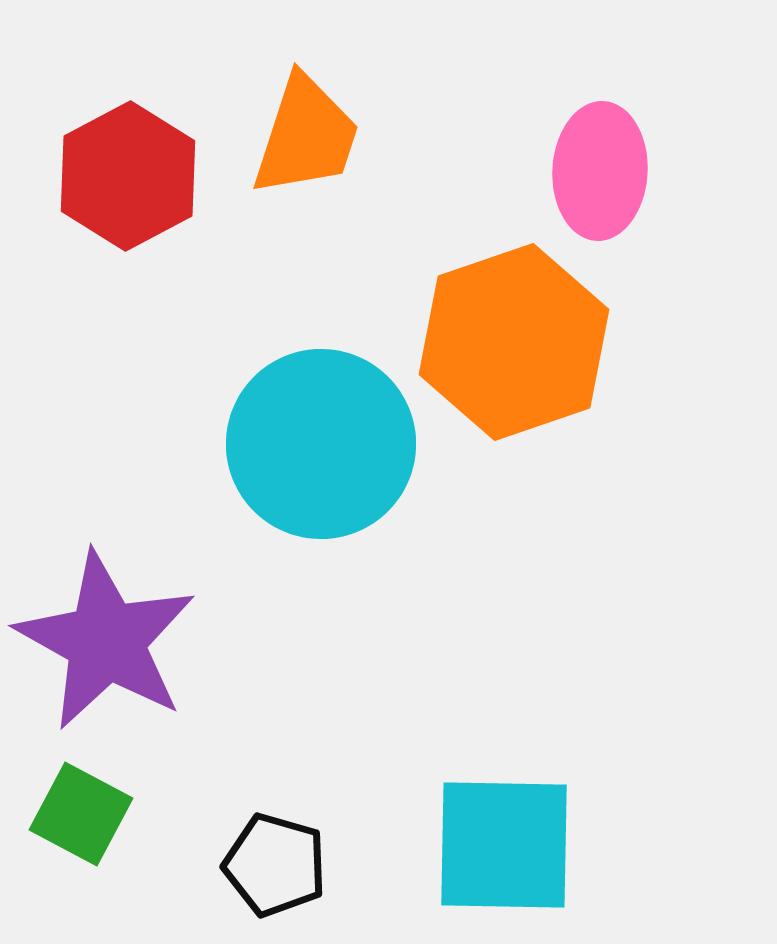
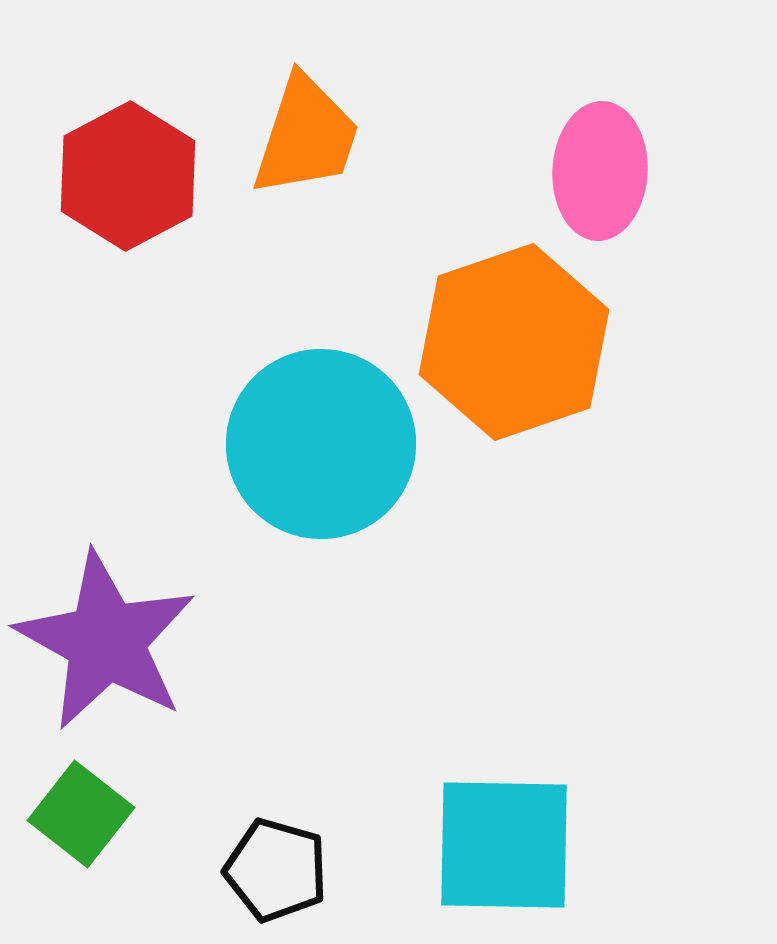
green square: rotated 10 degrees clockwise
black pentagon: moved 1 px right, 5 px down
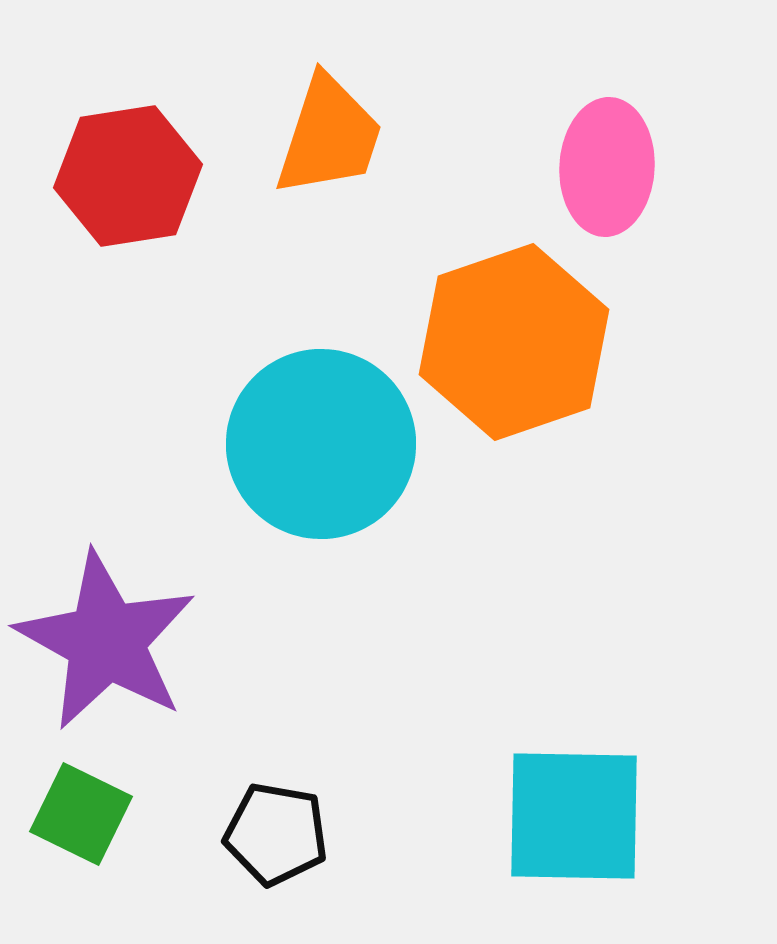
orange trapezoid: moved 23 px right
pink ellipse: moved 7 px right, 4 px up
red hexagon: rotated 19 degrees clockwise
green square: rotated 12 degrees counterclockwise
cyan square: moved 70 px right, 29 px up
black pentagon: moved 36 px up; rotated 6 degrees counterclockwise
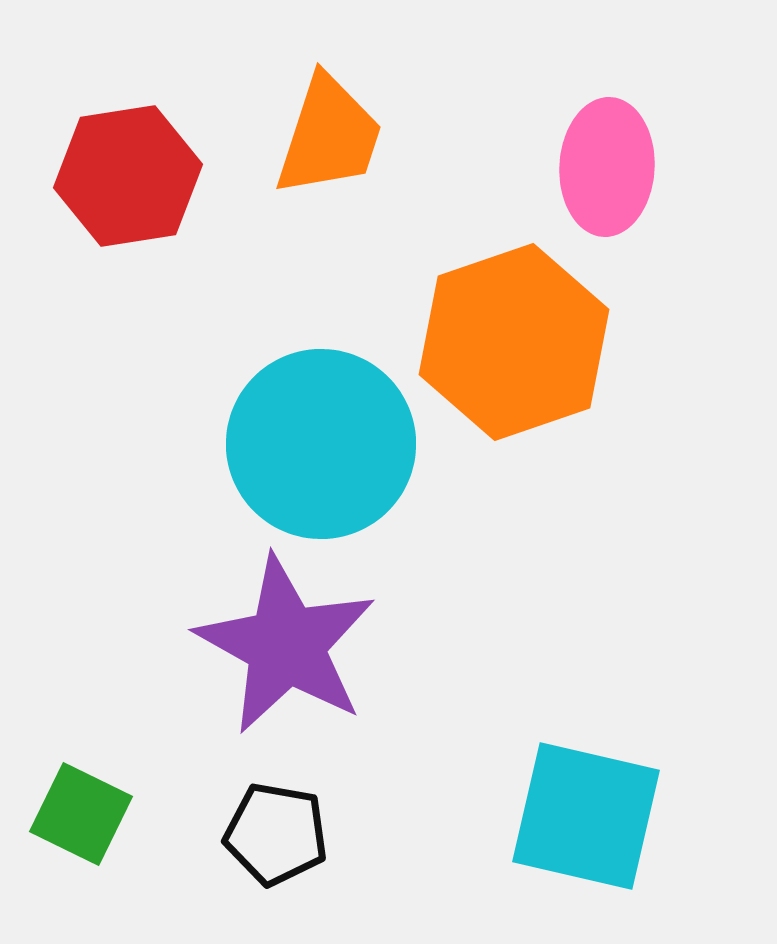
purple star: moved 180 px right, 4 px down
cyan square: moved 12 px right; rotated 12 degrees clockwise
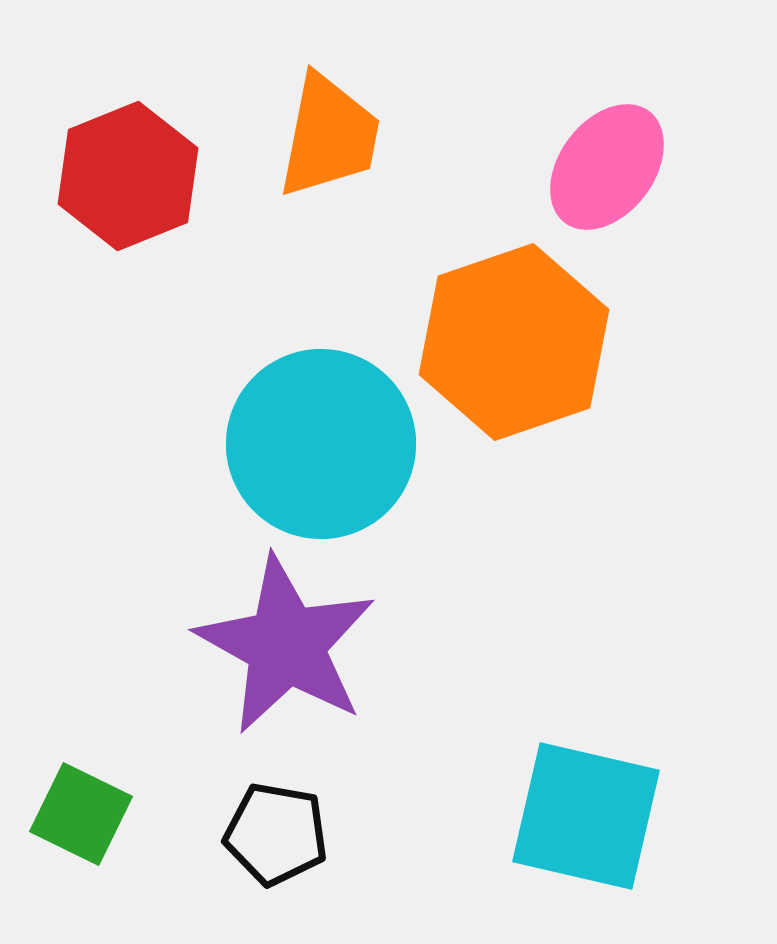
orange trapezoid: rotated 7 degrees counterclockwise
pink ellipse: rotated 34 degrees clockwise
red hexagon: rotated 13 degrees counterclockwise
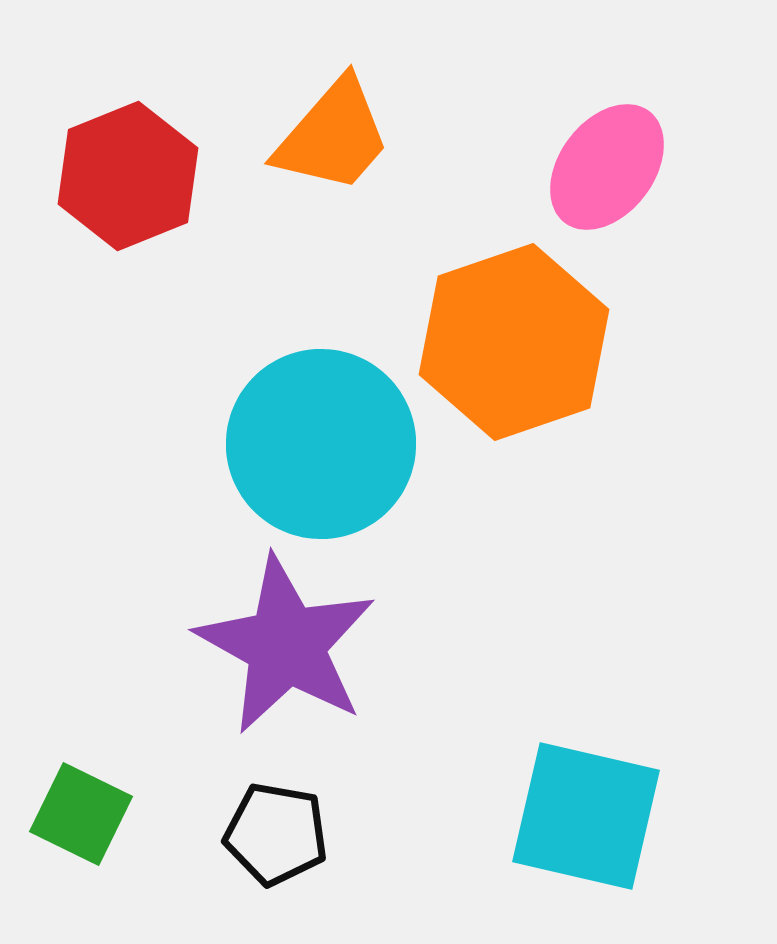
orange trapezoid: moved 4 px right; rotated 30 degrees clockwise
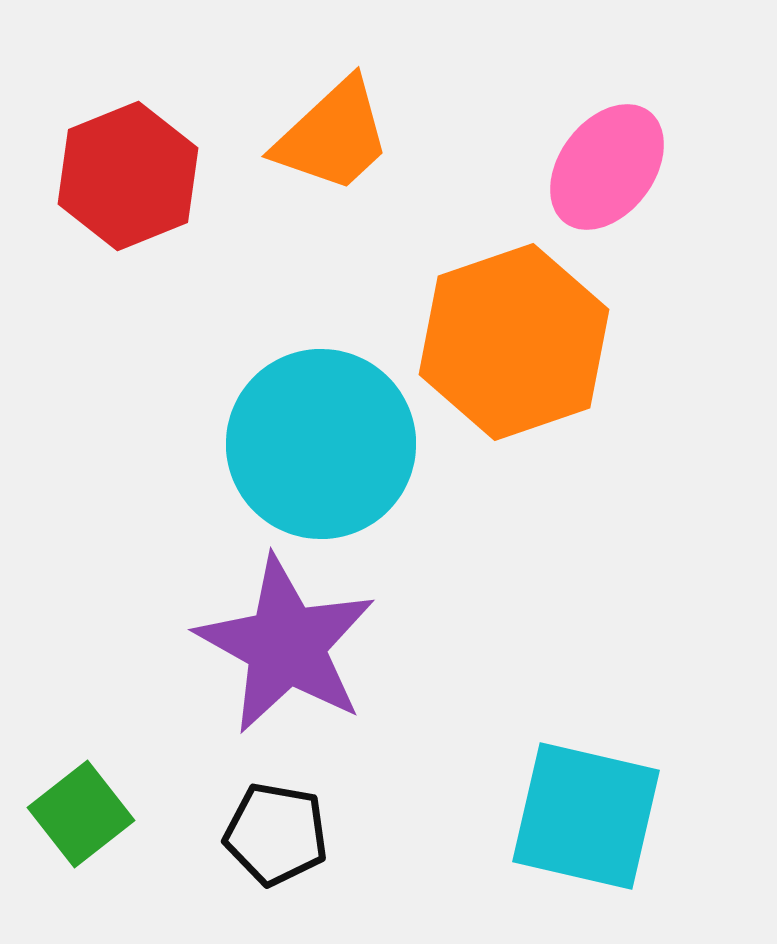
orange trapezoid: rotated 6 degrees clockwise
green square: rotated 26 degrees clockwise
